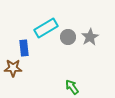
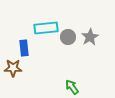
cyan rectangle: rotated 25 degrees clockwise
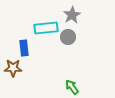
gray star: moved 18 px left, 22 px up
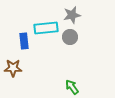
gray star: rotated 18 degrees clockwise
gray circle: moved 2 px right
blue rectangle: moved 7 px up
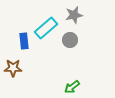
gray star: moved 2 px right
cyan rectangle: rotated 35 degrees counterclockwise
gray circle: moved 3 px down
green arrow: rotated 91 degrees counterclockwise
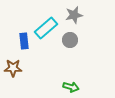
green arrow: moved 1 px left; rotated 126 degrees counterclockwise
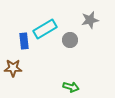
gray star: moved 16 px right, 5 px down
cyan rectangle: moved 1 px left, 1 px down; rotated 10 degrees clockwise
